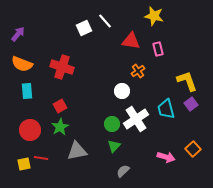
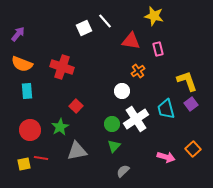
red square: moved 16 px right; rotated 16 degrees counterclockwise
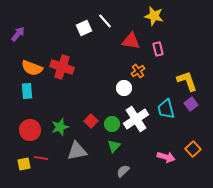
orange semicircle: moved 10 px right, 4 px down
white circle: moved 2 px right, 3 px up
red square: moved 15 px right, 15 px down
green star: rotated 12 degrees clockwise
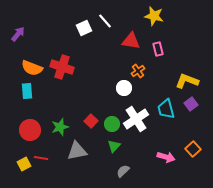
yellow L-shape: rotated 50 degrees counterclockwise
yellow square: rotated 16 degrees counterclockwise
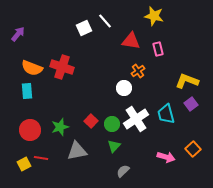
cyan trapezoid: moved 5 px down
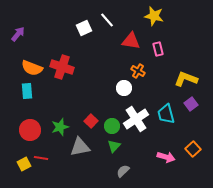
white line: moved 2 px right, 1 px up
orange cross: rotated 24 degrees counterclockwise
yellow L-shape: moved 1 px left, 2 px up
green circle: moved 2 px down
gray triangle: moved 3 px right, 4 px up
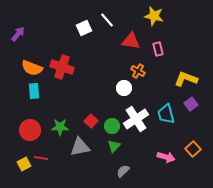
cyan rectangle: moved 7 px right
green star: rotated 18 degrees clockwise
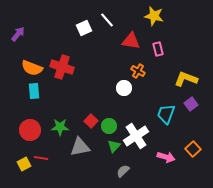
cyan trapezoid: rotated 35 degrees clockwise
white cross: moved 17 px down
green circle: moved 3 px left
